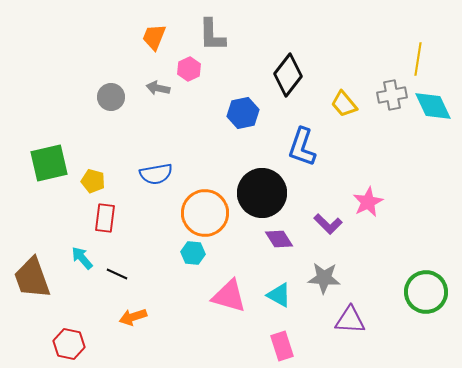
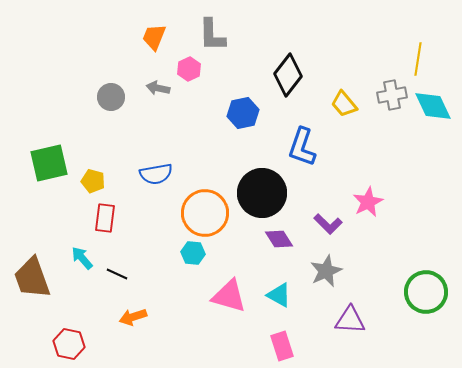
gray star: moved 2 px right, 7 px up; rotated 28 degrees counterclockwise
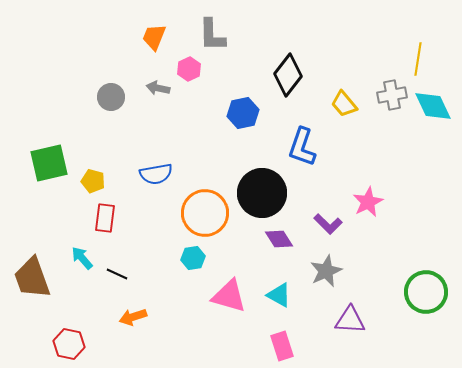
cyan hexagon: moved 5 px down; rotated 15 degrees counterclockwise
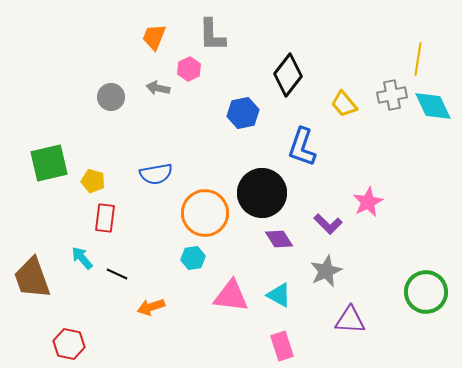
pink triangle: moved 2 px right; rotated 9 degrees counterclockwise
orange arrow: moved 18 px right, 10 px up
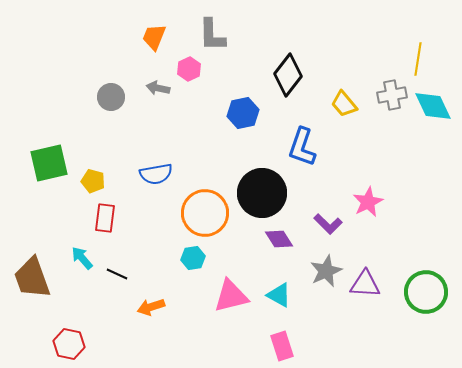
pink triangle: rotated 21 degrees counterclockwise
purple triangle: moved 15 px right, 36 px up
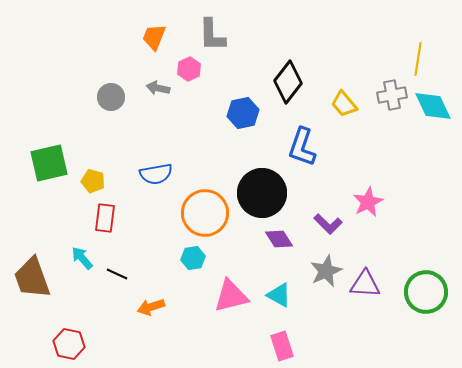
black diamond: moved 7 px down
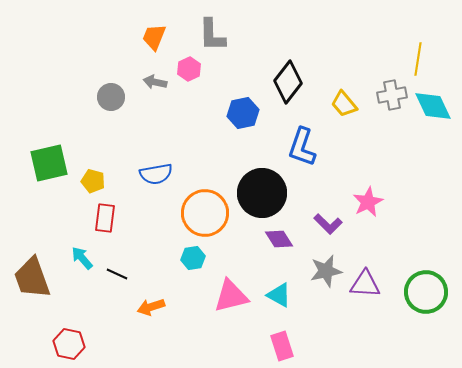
gray arrow: moved 3 px left, 6 px up
gray star: rotated 12 degrees clockwise
